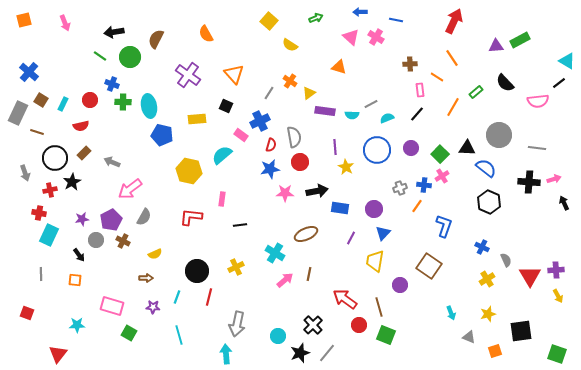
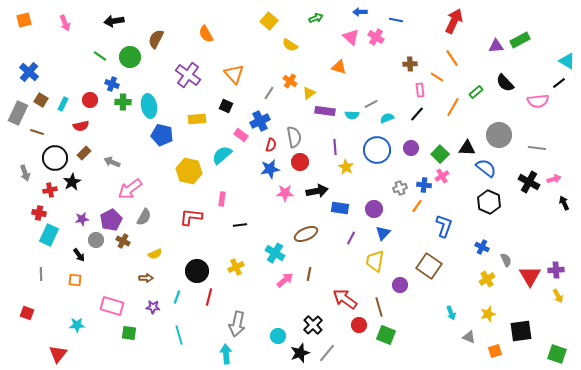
black arrow at (114, 32): moved 11 px up
black cross at (529, 182): rotated 25 degrees clockwise
green square at (129, 333): rotated 21 degrees counterclockwise
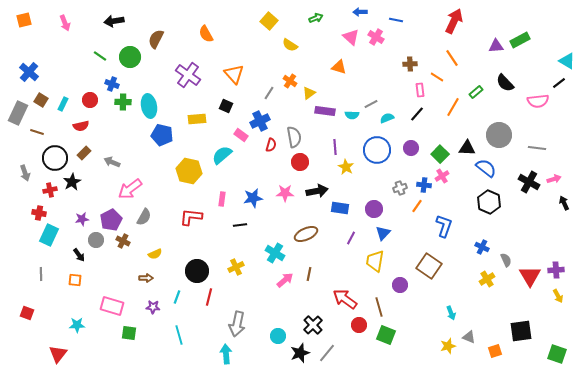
blue star at (270, 169): moved 17 px left, 29 px down
yellow star at (488, 314): moved 40 px left, 32 px down
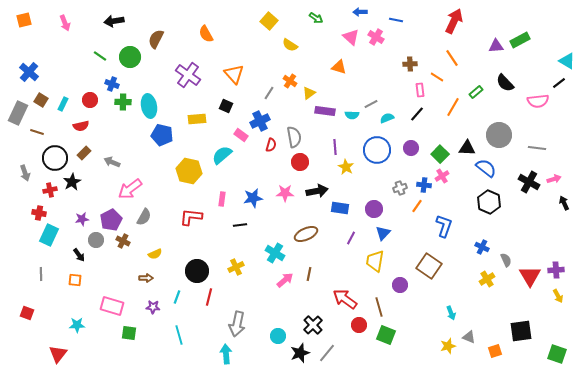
green arrow at (316, 18): rotated 56 degrees clockwise
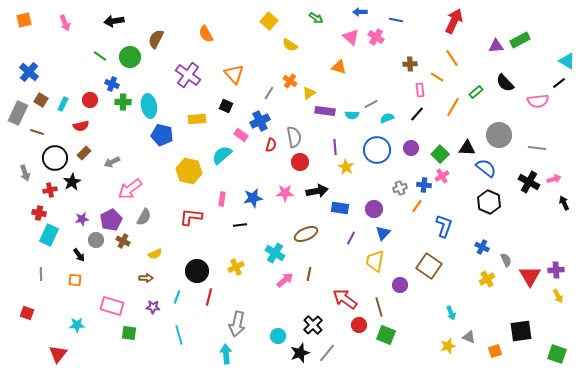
gray arrow at (112, 162): rotated 49 degrees counterclockwise
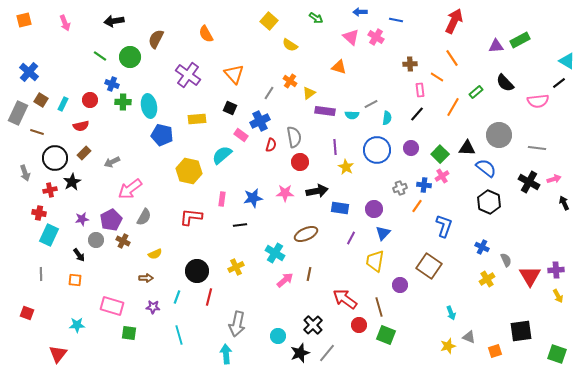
black square at (226, 106): moved 4 px right, 2 px down
cyan semicircle at (387, 118): rotated 120 degrees clockwise
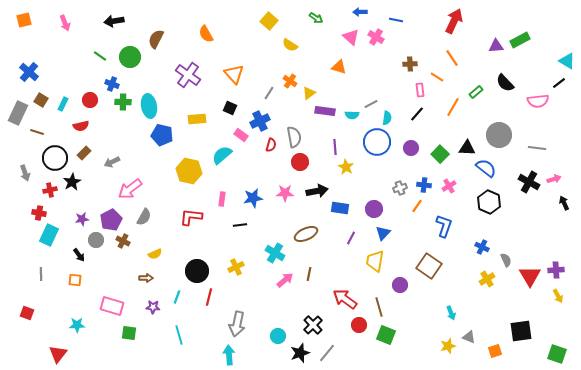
blue circle at (377, 150): moved 8 px up
pink cross at (442, 176): moved 7 px right, 10 px down
cyan arrow at (226, 354): moved 3 px right, 1 px down
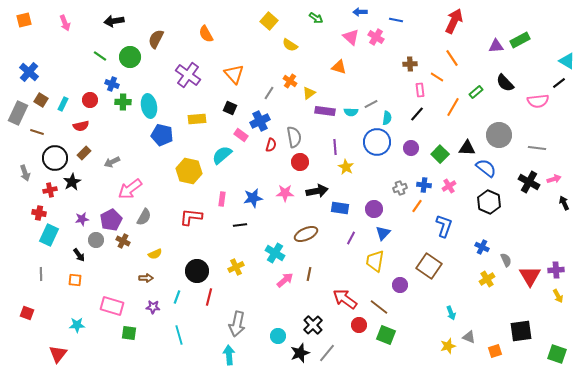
cyan semicircle at (352, 115): moved 1 px left, 3 px up
brown line at (379, 307): rotated 36 degrees counterclockwise
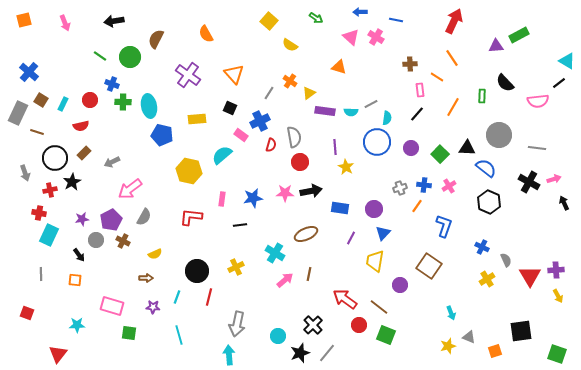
green rectangle at (520, 40): moved 1 px left, 5 px up
green rectangle at (476, 92): moved 6 px right, 4 px down; rotated 48 degrees counterclockwise
black arrow at (317, 191): moved 6 px left
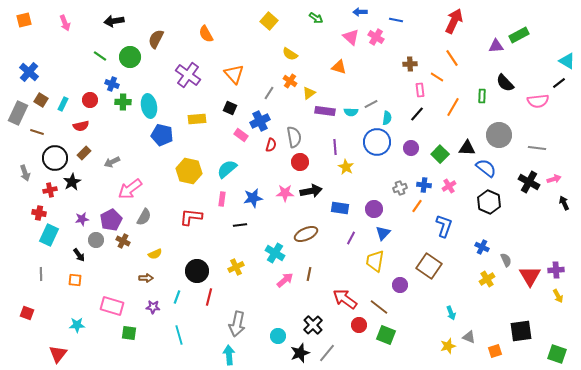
yellow semicircle at (290, 45): moved 9 px down
cyan semicircle at (222, 155): moved 5 px right, 14 px down
